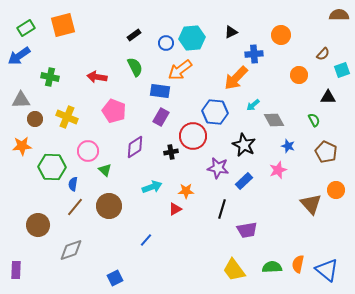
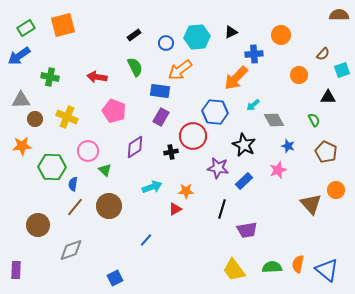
cyan hexagon at (192, 38): moved 5 px right, 1 px up
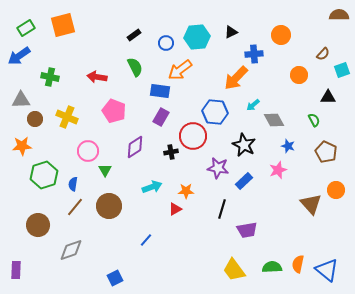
green hexagon at (52, 167): moved 8 px left, 8 px down; rotated 20 degrees counterclockwise
green triangle at (105, 170): rotated 16 degrees clockwise
